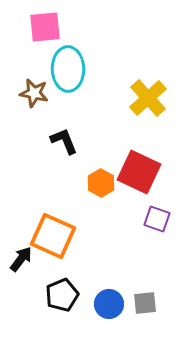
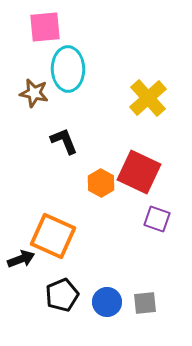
black arrow: rotated 32 degrees clockwise
blue circle: moved 2 px left, 2 px up
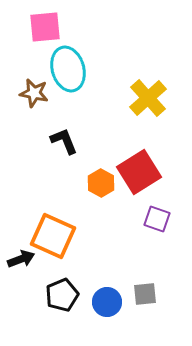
cyan ellipse: rotated 15 degrees counterclockwise
red square: rotated 33 degrees clockwise
gray square: moved 9 px up
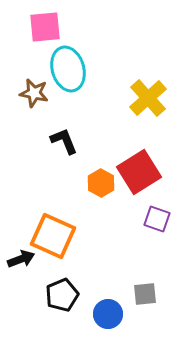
blue circle: moved 1 px right, 12 px down
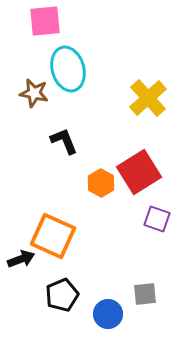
pink square: moved 6 px up
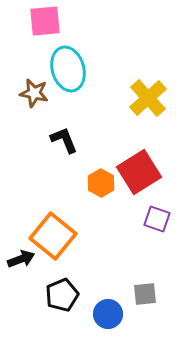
black L-shape: moved 1 px up
orange square: rotated 15 degrees clockwise
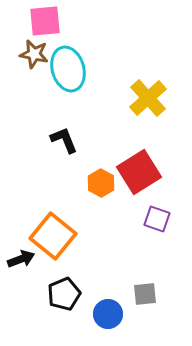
brown star: moved 39 px up
black pentagon: moved 2 px right, 1 px up
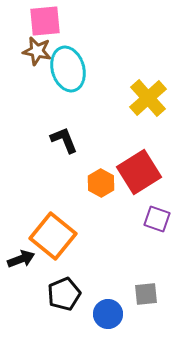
brown star: moved 3 px right, 3 px up
gray square: moved 1 px right
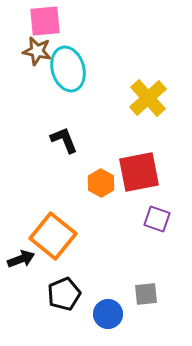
red square: rotated 21 degrees clockwise
